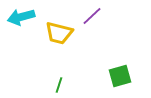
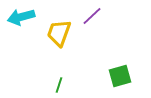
yellow trapezoid: rotated 96 degrees clockwise
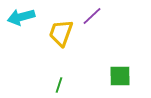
yellow trapezoid: moved 2 px right
green square: rotated 15 degrees clockwise
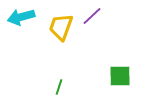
yellow trapezoid: moved 6 px up
green line: moved 2 px down
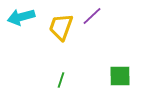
green line: moved 2 px right, 7 px up
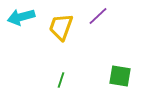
purple line: moved 6 px right
green square: rotated 10 degrees clockwise
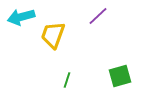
yellow trapezoid: moved 8 px left, 8 px down
green square: rotated 25 degrees counterclockwise
green line: moved 6 px right
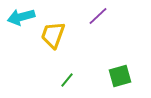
green line: rotated 21 degrees clockwise
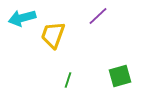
cyan arrow: moved 1 px right, 1 px down
green line: moved 1 px right; rotated 21 degrees counterclockwise
